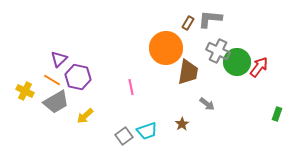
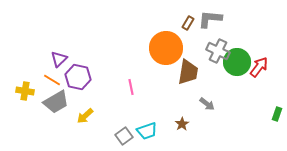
yellow cross: rotated 18 degrees counterclockwise
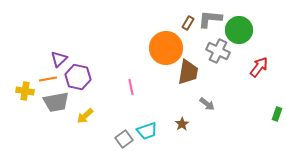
green circle: moved 2 px right, 32 px up
orange line: moved 4 px left, 1 px up; rotated 42 degrees counterclockwise
gray trapezoid: rotated 20 degrees clockwise
gray square: moved 3 px down
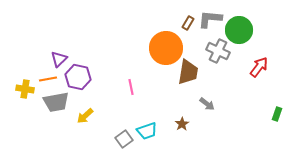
yellow cross: moved 2 px up
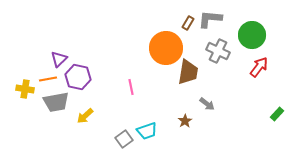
green circle: moved 13 px right, 5 px down
green rectangle: rotated 24 degrees clockwise
brown star: moved 3 px right, 3 px up
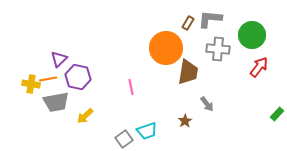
gray cross: moved 2 px up; rotated 20 degrees counterclockwise
yellow cross: moved 6 px right, 5 px up
gray arrow: rotated 14 degrees clockwise
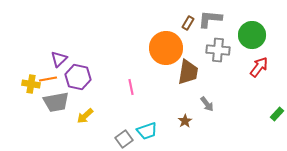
gray cross: moved 1 px down
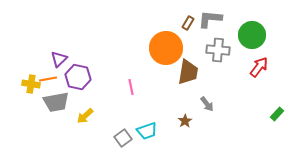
gray square: moved 1 px left, 1 px up
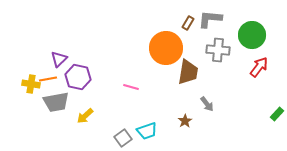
pink line: rotated 63 degrees counterclockwise
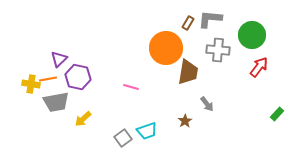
yellow arrow: moved 2 px left, 3 px down
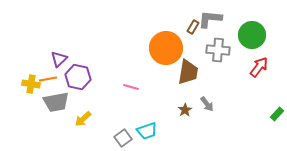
brown rectangle: moved 5 px right, 4 px down
brown star: moved 11 px up
